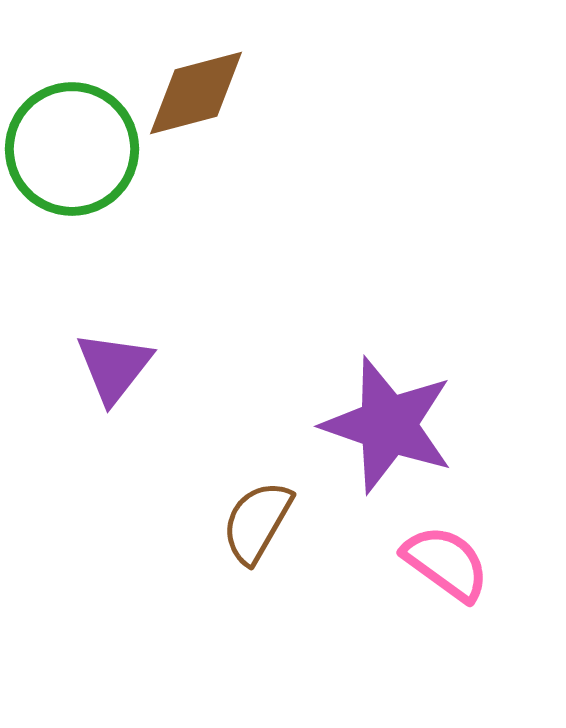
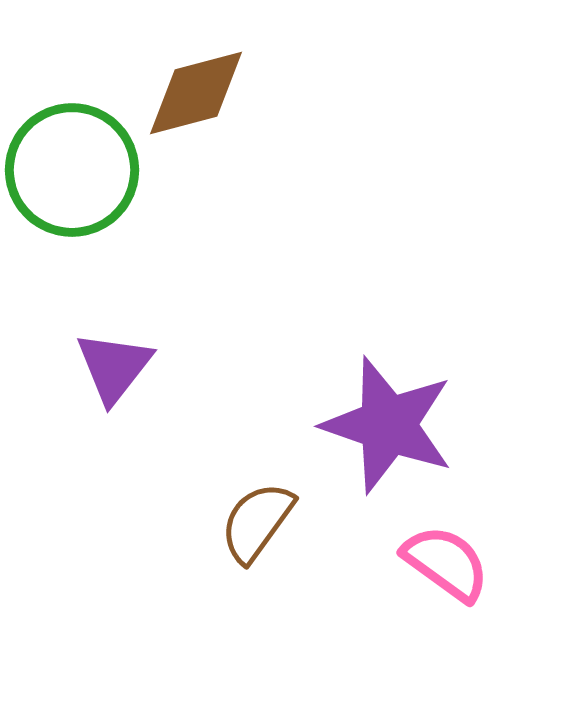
green circle: moved 21 px down
brown semicircle: rotated 6 degrees clockwise
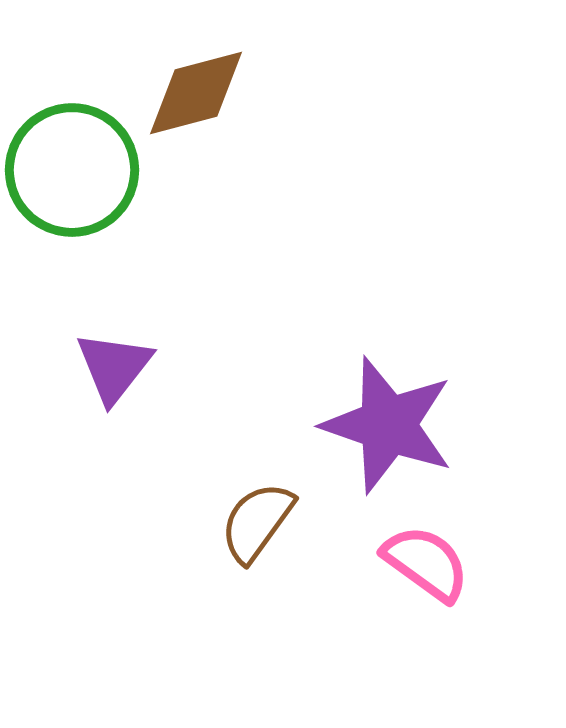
pink semicircle: moved 20 px left
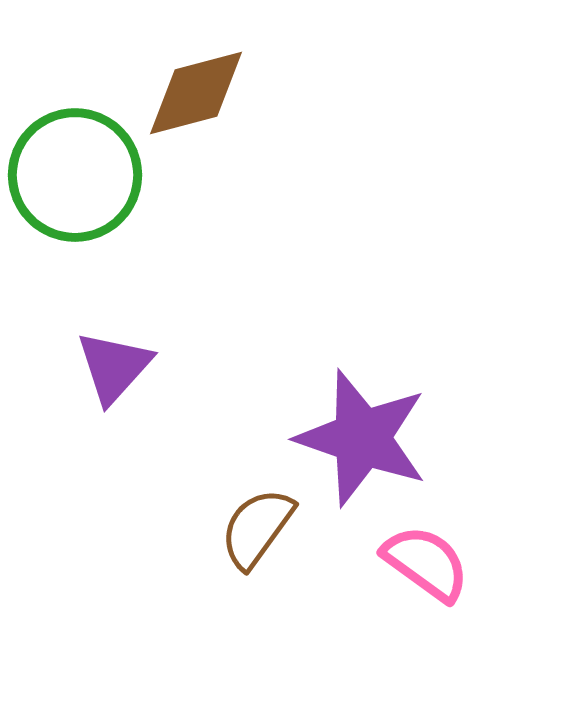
green circle: moved 3 px right, 5 px down
purple triangle: rotated 4 degrees clockwise
purple star: moved 26 px left, 13 px down
brown semicircle: moved 6 px down
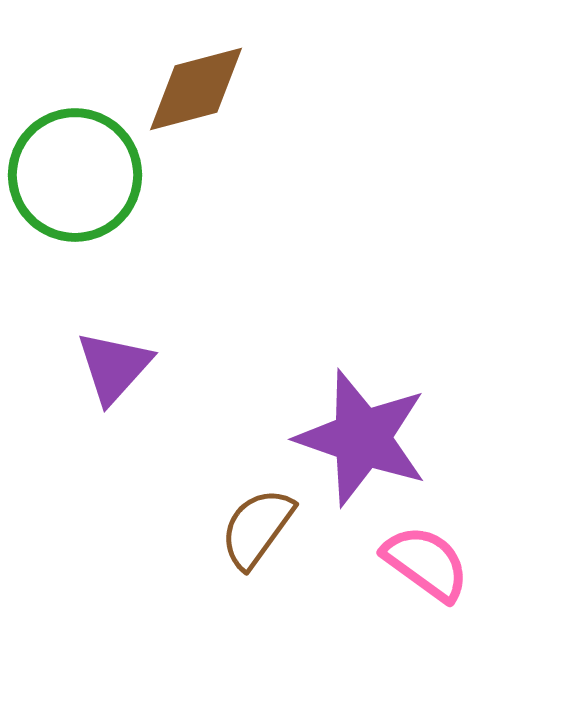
brown diamond: moved 4 px up
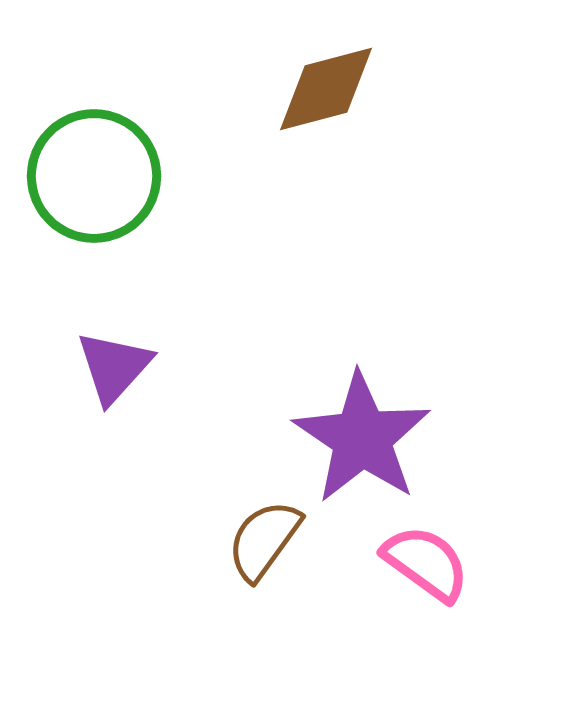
brown diamond: moved 130 px right
green circle: moved 19 px right, 1 px down
purple star: rotated 15 degrees clockwise
brown semicircle: moved 7 px right, 12 px down
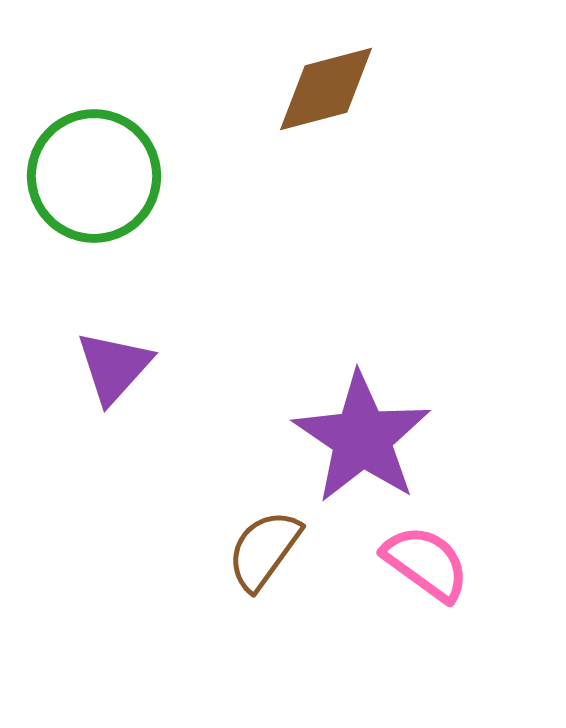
brown semicircle: moved 10 px down
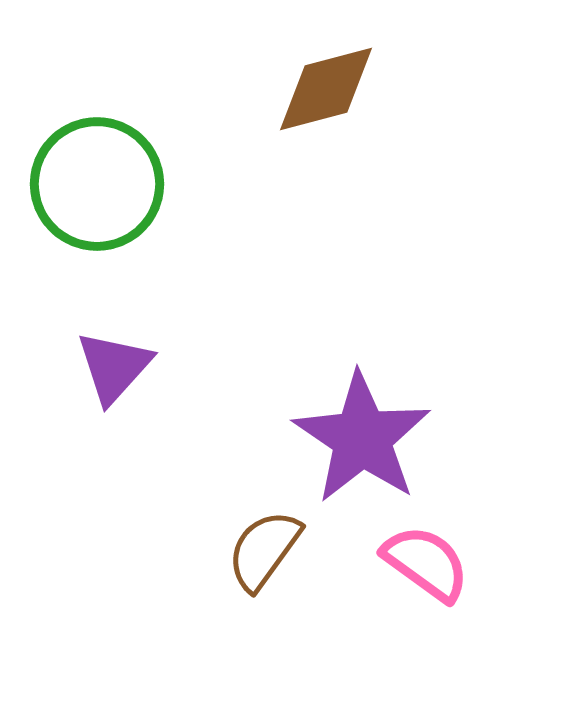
green circle: moved 3 px right, 8 px down
